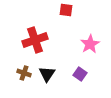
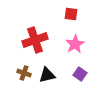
red square: moved 5 px right, 4 px down
pink star: moved 15 px left
black triangle: moved 1 px down; rotated 42 degrees clockwise
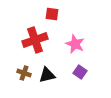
red square: moved 19 px left
pink star: rotated 18 degrees counterclockwise
purple square: moved 2 px up
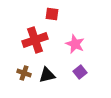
purple square: rotated 16 degrees clockwise
